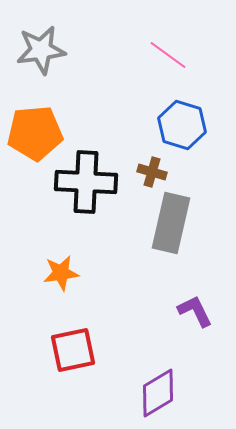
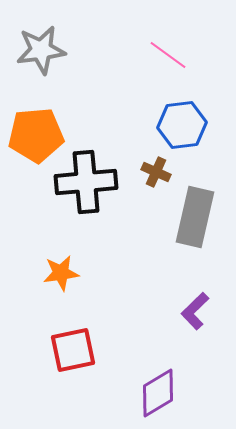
blue hexagon: rotated 24 degrees counterclockwise
orange pentagon: moved 1 px right, 2 px down
brown cross: moved 4 px right; rotated 8 degrees clockwise
black cross: rotated 8 degrees counterclockwise
gray rectangle: moved 24 px right, 6 px up
purple L-shape: rotated 108 degrees counterclockwise
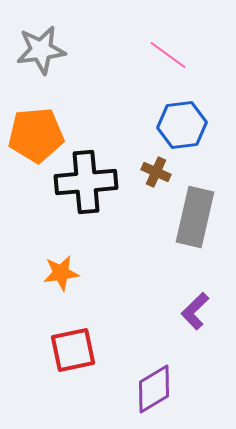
purple diamond: moved 4 px left, 4 px up
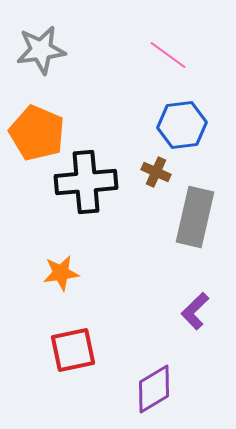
orange pentagon: moved 1 px right, 2 px up; rotated 28 degrees clockwise
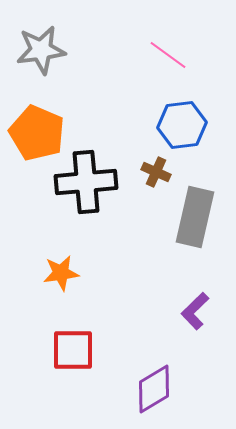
red square: rotated 12 degrees clockwise
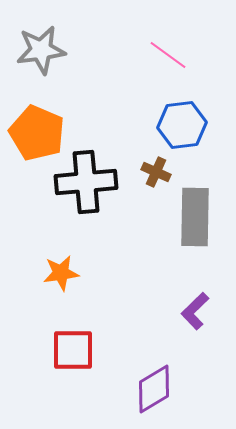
gray rectangle: rotated 12 degrees counterclockwise
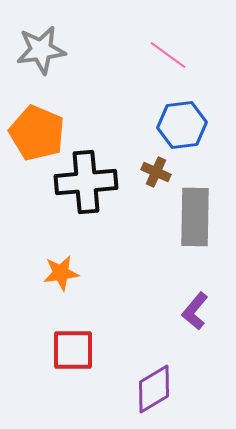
purple L-shape: rotated 6 degrees counterclockwise
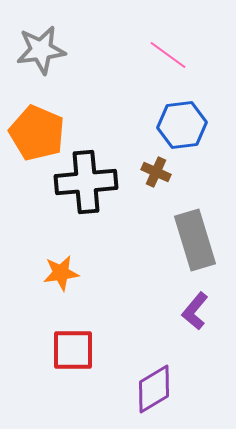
gray rectangle: moved 23 px down; rotated 18 degrees counterclockwise
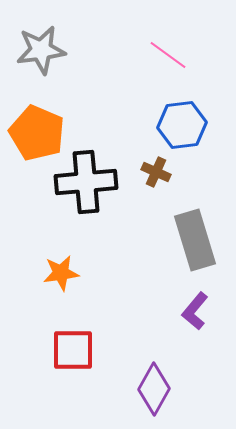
purple diamond: rotated 30 degrees counterclockwise
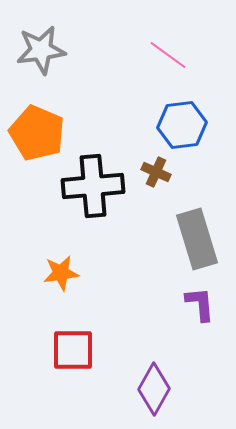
black cross: moved 7 px right, 4 px down
gray rectangle: moved 2 px right, 1 px up
purple L-shape: moved 5 px right, 7 px up; rotated 135 degrees clockwise
